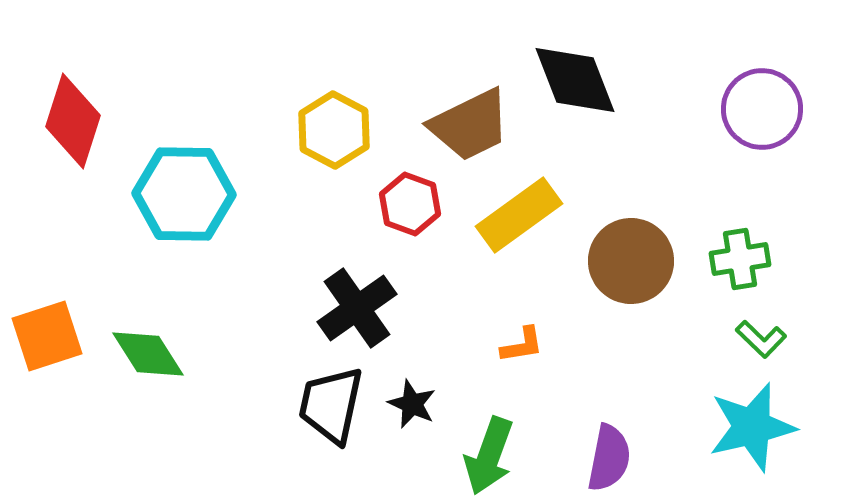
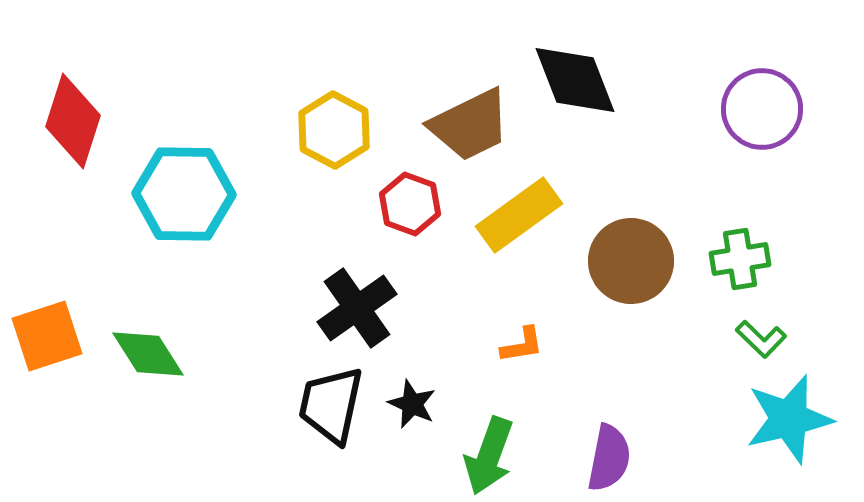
cyan star: moved 37 px right, 8 px up
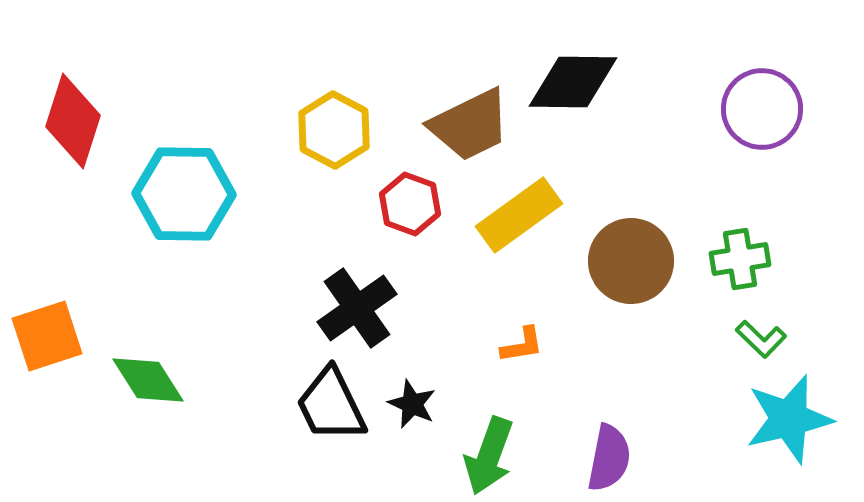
black diamond: moved 2 px left, 2 px down; rotated 68 degrees counterclockwise
green diamond: moved 26 px down
black trapezoid: rotated 38 degrees counterclockwise
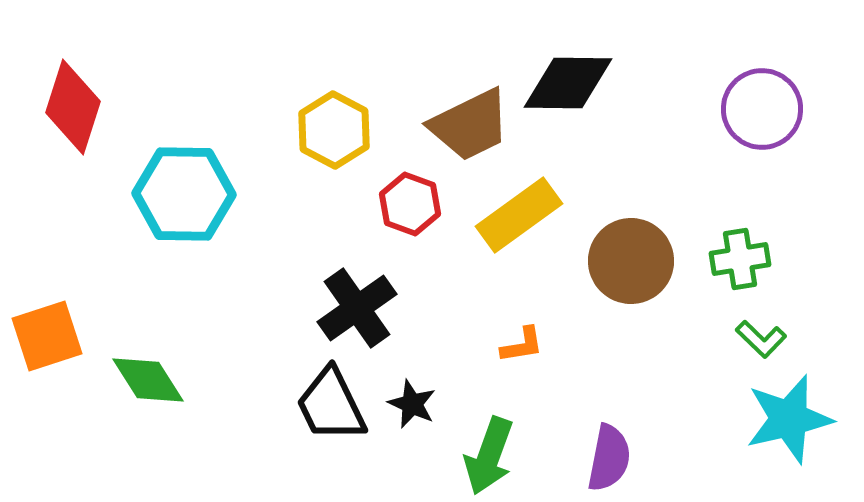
black diamond: moved 5 px left, 1 px down
red diamond: moved 14 px up
